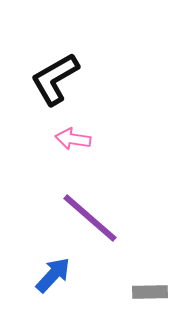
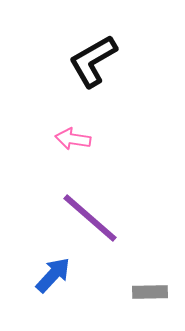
black L-shape: moved 38 px right, 18 px up
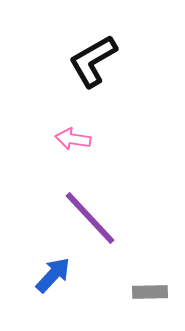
purple line: rotated 6 degrees clockwise
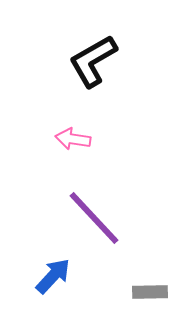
purple line: moved 4 px right
blue arrow: moved 1 px down
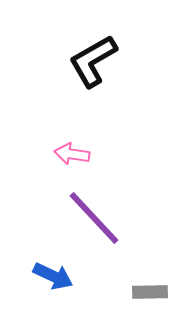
pink arrow: moved 1 px left, 15 px down
blue arrow: rotated 72 degrees clockwise
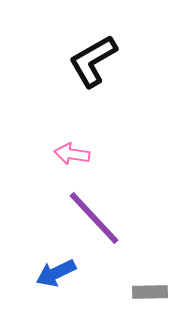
blue arrow: moved 3 px right, 3 px up; rotated 129 degrees clockwise
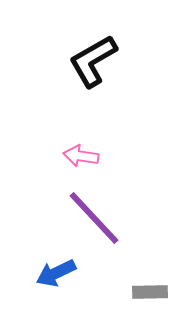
pink arrow: moved 9 px right, 2 px down
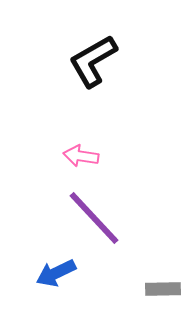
gray rectangle: moved 13 px right, 3 px up
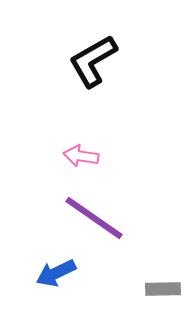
purple line: rotated 12 degrees counterclockwise
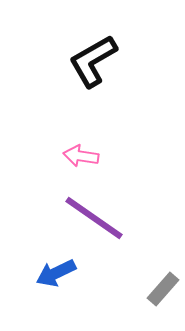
gray rectangle: rotated 48 degrees counterclockwise
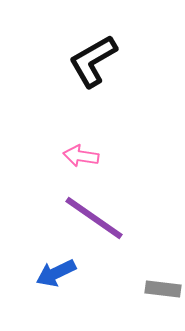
gray rectangle: rotated 56 degrees clockwise
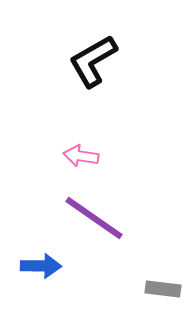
blue arrow: moved 15 px left, 7 px up; rotated 153 degrees counterclockwise
